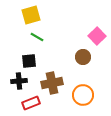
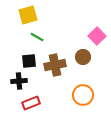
yellow square: moved 3 px left
brown cross: moved 3 px right, 18 px up
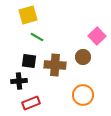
black square: rotated 14 degrees clockwise
brown cross: rotated 15 degrees clockwise
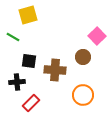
green line: moved 24 px left
brown cross: moved 5 px down
black cross: moved 2 px left, 1 px down
red rectangle: rotated 24 degrees counterclockwise
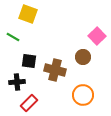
yellow square: moved 1 px up; rotated 36 degrees clockwise
brown cross: rotated 10 degrees clockwise
red rectangle: moved 2 px left
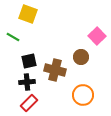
brown circle: moved 2 px left
black square: rotated 21 degrees counterclockwise
black cross: moved 10 px right
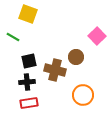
brown circle: moved 5 px left
red rectangle: rotated 36 degrees clockwise
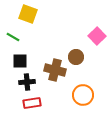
black square: moved 9 px left; rotated 14 degrees clockwise
red rectangle: moved 3 px right
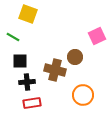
pink square: rotated 18 degrees clockwise
brown circle: moved 1 px left
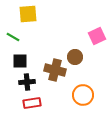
yellow square: rotated 24 degrees counterclockwise
